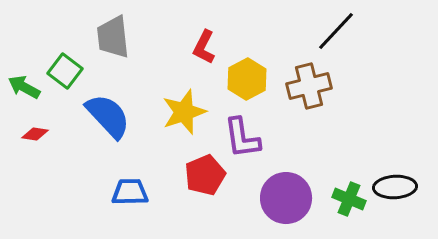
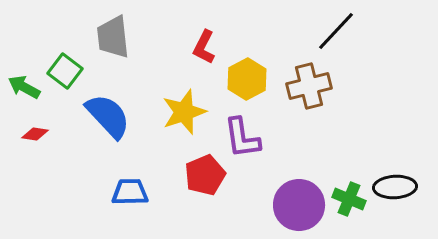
purple circle: moved 13 px right, 7 px down
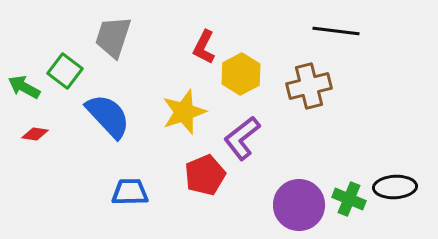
black line: rotated 54 degrees clockwise
gray trapezoid: rotated 24 degrees clockwise
yellow hexagon: moved 6 px left, 5 px up
purple L-shape: rotated 60 degrees clockwise
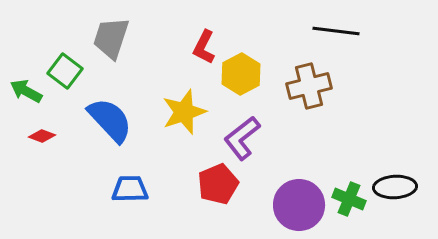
gray trapezoid: moved 2 px left, 1 px down
green arrow: moved 2 px right, 4 px down
blue semicircle: moved 2 px right, 4 px down
red diamond: moved 7 px right, 2 px down; rotated 12 degrees clockwise
red pentagon: moved 13 px right, 9 px down
blue trapezoid: moved 3 px up
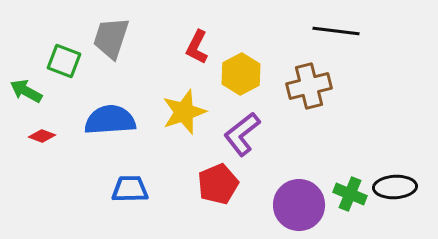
red L-shape: moved 7 px left
green square: moved 1 px left, 10 px up; rotated 16 degrees counterclockwise
blue semicircle: rotated 51 degrees counterclockwise
purple L-shape: moved 4 px up
green cross: moved 1 px right, 5 px up
